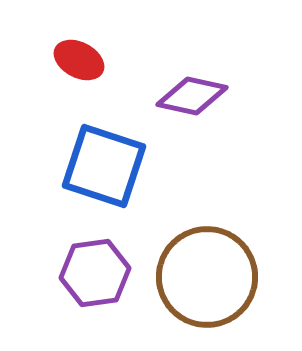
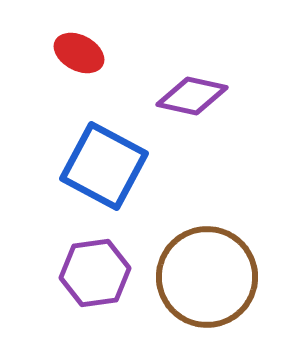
red ellipse: moved 7 px up
blue square: rotated 10 degrees clockwise
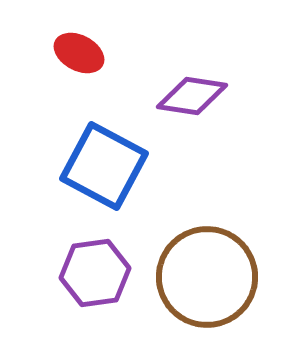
purple diamond: rotated 4 degrees counterclockwise
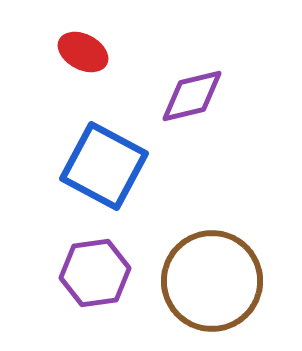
red ellipse: moved 4 px right, 1 px up
purple diamond: rotated 22 degrees counterclockwise
brown circle: moved 5 px right, 4 px down
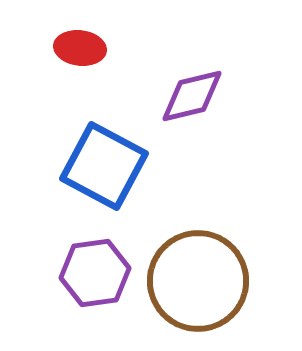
red ellipse: moved 3 px left, 4 px up; rotated 21 degrees counterclockwise
brown circle: moved 14 px left
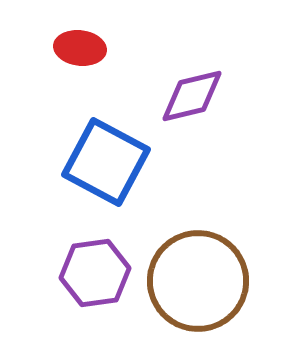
blue square: moved 2 px right, 4 px up
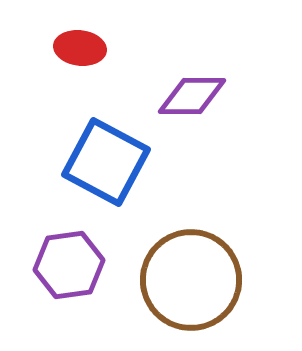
purple diamond: rotated 14 degrees clockwise
purple hexagon: moved 26 px left, 8 px up
brown circle: moved 7 px left, 1 px up
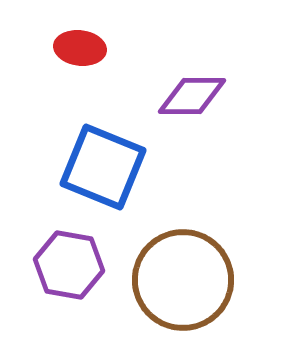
blue square: moved 3 px left, 5 px down; rotated 6 degrees counterclockwise
purple hexagon: rotated 18 degrees clockwise
brown circle: moved 8 px left
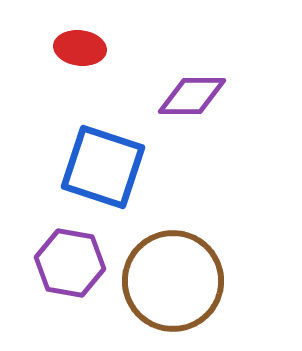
blue square: rotated 4 degrees counterclockwise
purple hexagon: moved 1 px right, 2 px up
brown circle: moved 10 px left, 1 px down
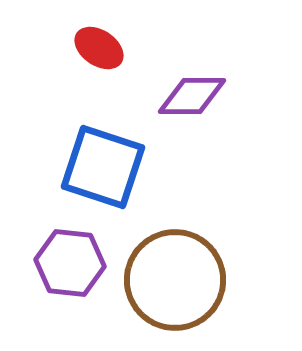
red ellipse: moved 19 px right; rotated 27 degrees clockwise
purple hexagon: rotated 4 degrees counterclockwise
brown circle: moved 2 px right, 1 px up
